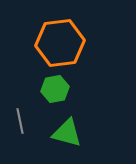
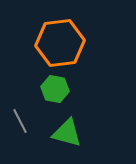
green hexagon: rotated 20 degrees clockwise
gray line: rotated 15 degrees counterclockwise
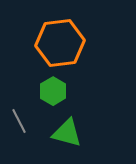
green hexagon: moved 2 px left, 2 px down; rotated 20 degrees clockwise
gray line: moved 1 px left
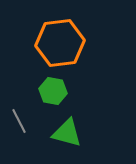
green hexagon: rotated 20 degrees counterclockwise
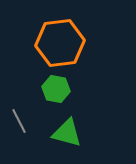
green hexagon: moved 3 px right, 2 px up
